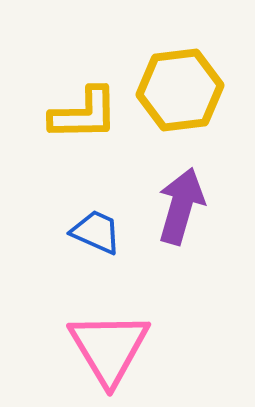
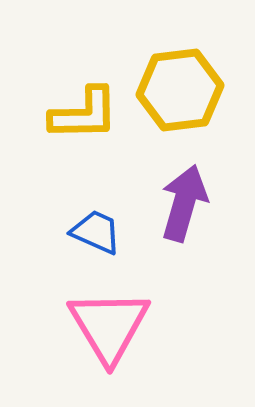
purple arrow: moved 3 px right, 3 px up
pink triangle: moved 22 px up
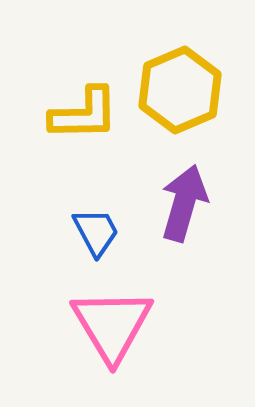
yellow hexagon: rotated 16 degrees counterclockwise
blue trapezoid: rotated 38 degrees clockwise
pink triangle: moved 3 px right, 1 px up
